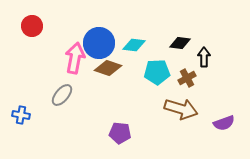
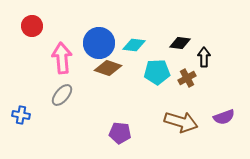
pink arrow: moved 13 px left; rotated 16 degrees counterclockwise
brown arrow: moved 13 px down
purple semicircle: moved 6 px up
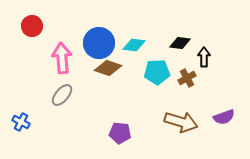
blue cross: moved 7 px down; rotated 18 degrees clockwise
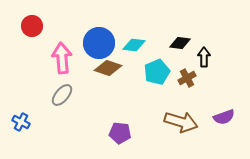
cyan pentagon: rotated 20 degrees counterclockwise
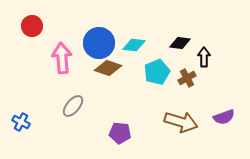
gray ellipse: moved 11 px right, 11 px down
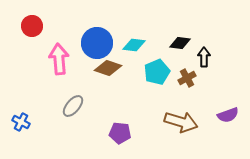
blue circle: moved 2 px left
pink arrow: moved 3 px left, 1 px down
purple semicircle: moved 4 px right, 2 px up
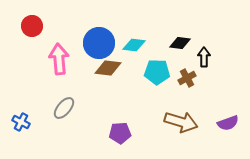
blue circle: moved 2 px right
brown diamond: rotated 12 degrees counterclockwise
cyan pentagon: rotated 25 degrees clockwise
gray ellipse: moved 9 px left, 2 px down
purple semicircle: moved 8 px down
purple pentagon: rotated 10 degrees counterclockwise
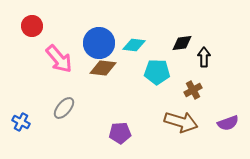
black diamond: moved 2 px right; rotated 15 degrees counterclockwise
pink arrow: rotated 144 degrees clockwise
brown diamond: moved 5 px left
brown cross: moved 6 px right, 12 px down
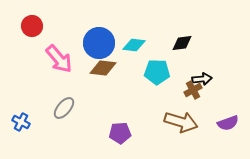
black arrow: moved 2 px left, 22 px down; rotated 84 degrees clockwise
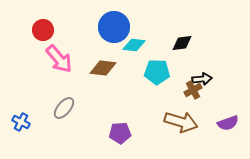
red circle: moved 11 px right, 4 px down
blue circle: moved 15 px right, 16 px up
